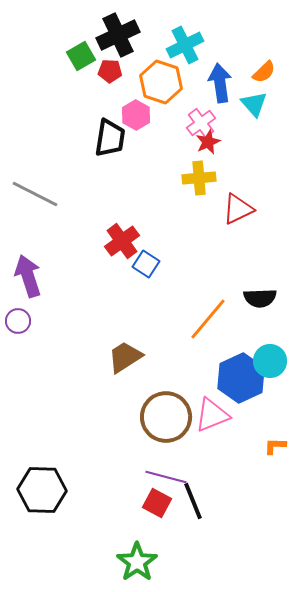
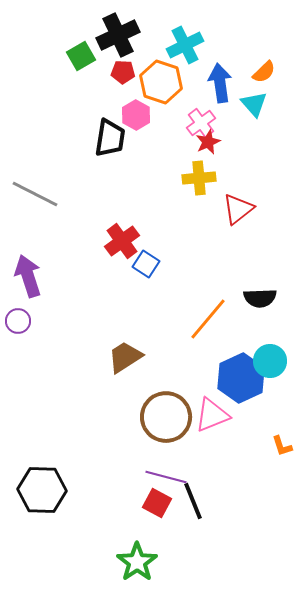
red pentagon: moved 13 px right, 1 px down
red triangle: rotated 12 degrees counterclockwise
orange L-shape: moved 7 px right; rotated 110 degrees counterclockwise
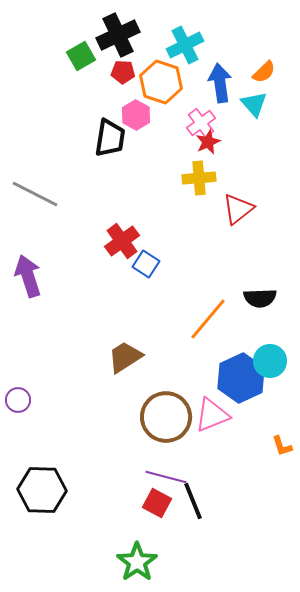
purple circle: moved 79 px down
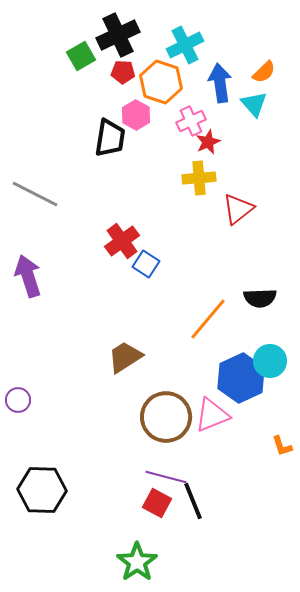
pink cross: moved 10 px left, 2 px up; rotated 12 degrees clockwise
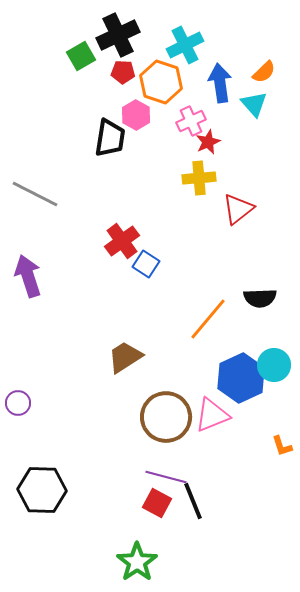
cyan circle: moved 4 px right, 4 px down
purple circle: moved 3 px down
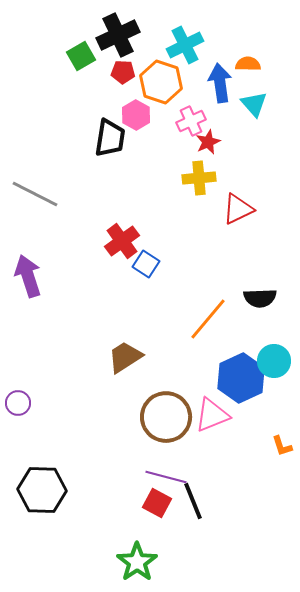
orange semicircle: moved 16 px left, 8 px up; rotated 135 degrees counterclockwise
red triangle: rotated 12 degrees clockwise
cyan circle: moved 4 px up
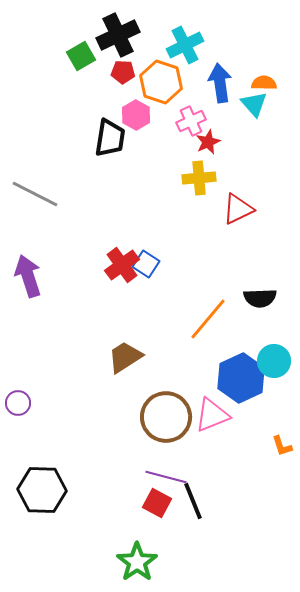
orange semicircle: moved 16 px right, 19 px down
red cross: moved 24 px down
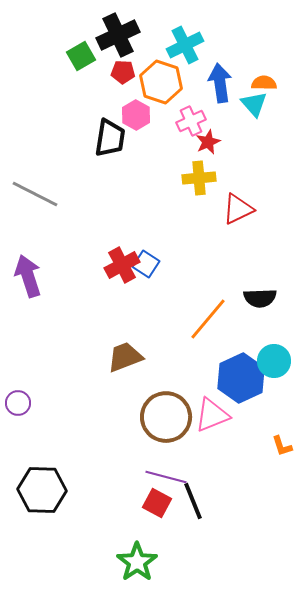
red cross: rotated 8 degrees clockwise
brown trapezoid: rotated 12 degrees clockwise
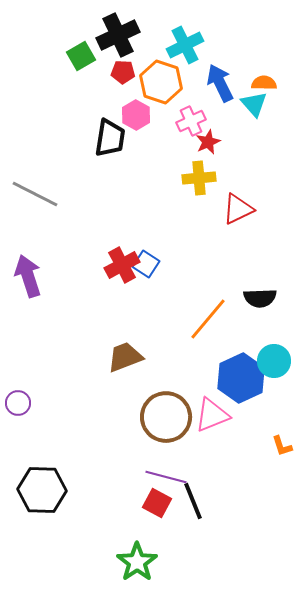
blue arrow: rotated 18 degrees counterclockwise
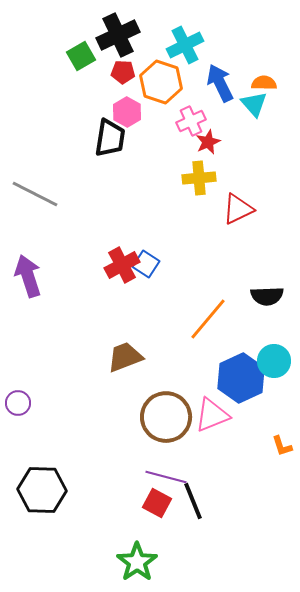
pink hexagon: moved 9 px left, 3 px up
black semicircle: moved 7 px right, 2 px up
